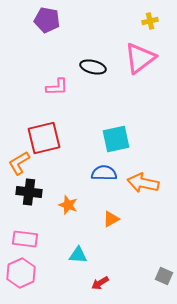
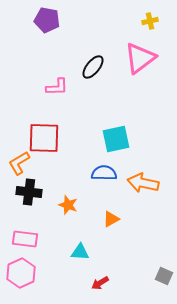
black ellipse: rotated 65 degrees counterclockwise
red square: rotated 16 degrees clockwise
cyan triangle: moved 2 px right, 3 px up
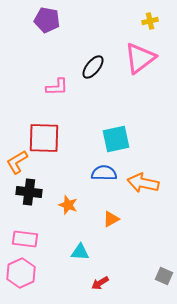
orange L-shape: moved 2 px left, 1 px up
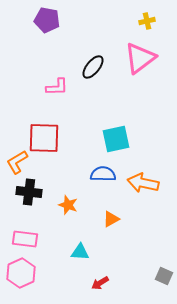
yellow cross: moved 3 px left
blue semicircle: moved 1 px left, 1 px down
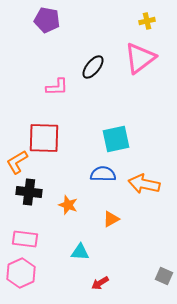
orange arrow: moved 1 px right, 1 px down
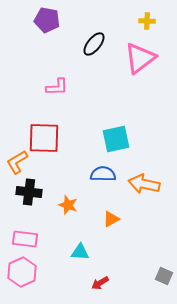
yellow cross: rotated 14 degrees clockwise
black ellipse: moved 1 px right, 23 px up
pink hexagon: moved 1 px right, 1 px up
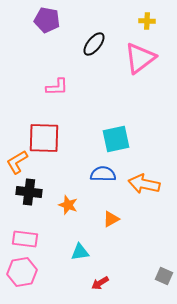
cyan triangle: rotated 12 degrees counterclockwise
pink hexagon: rotated 16 degrees clockwise
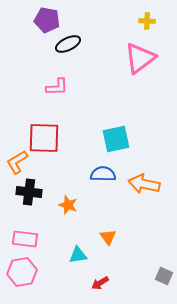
black ellipse: moved 26 px left; rotated 25 degrees clockwise
orange triangle: moved 3 px left, 18 px down; rotated 36 degrees counterclockwise
cyan triangle: moved 2 px left, 3 px down
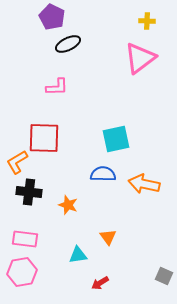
purple pentagon: moved 5 px right, 3 px up; rotated 15 degrees clockwise
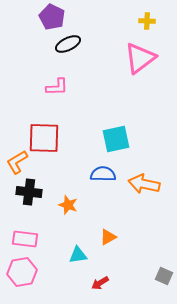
orange triangle: rotated 36 degrees clockwise
